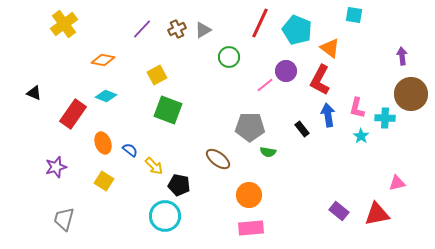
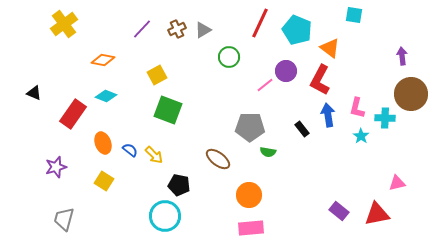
yellow arrow at (154, 166): moved 11 px up
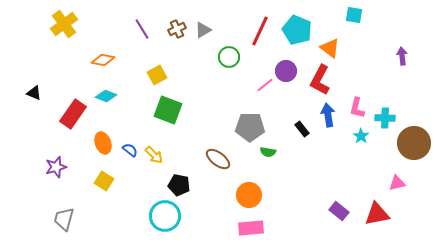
red line at (260, 23): moved 8 px down
purple line at (142, 29): rotated 75 degrees counterclockwise
brown circle at (411, 94): moved 3 px right, 49 px down
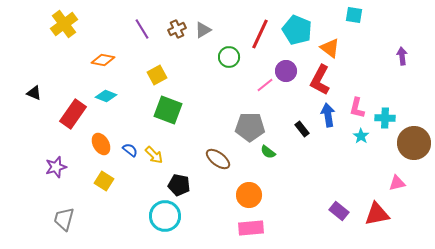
red line at (260, 31): moved 3 px down
orange ellipse at (103, 143): moved 2 px left, 1 px down; rotated 10 degrees counterclockwise
green semicircle at (268, 152): rotated 28 degrees clockwise
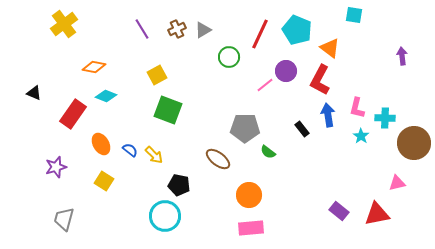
orange diamond at (103, 60): moved 9 px left, 7 px down
gray pentagon at (250, 127): moved 5 px left, 1 px down
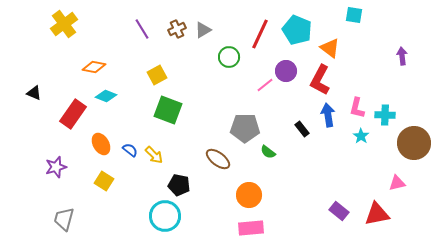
cyan cross at (385, 118): moved 3 px up
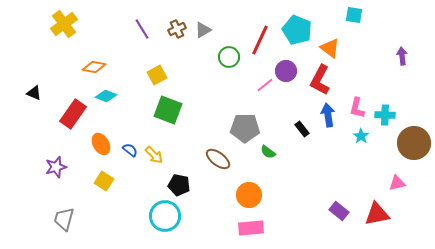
red line at (260, 34): moved 6 px down
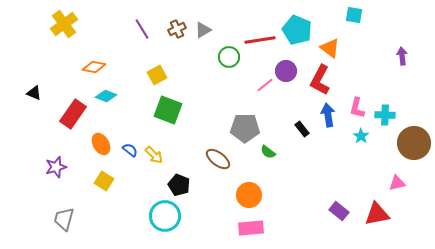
red line at (260, 40): rotated 56 degrees clockwise
black pentagon at (179, 185): rotated 10 degrees clockwise
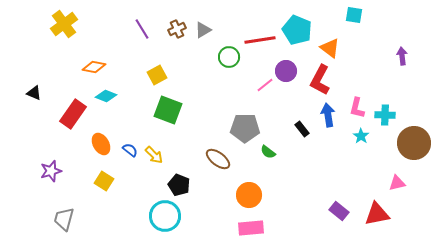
purple star at (56, 167): moved 5 px left, 4 px down
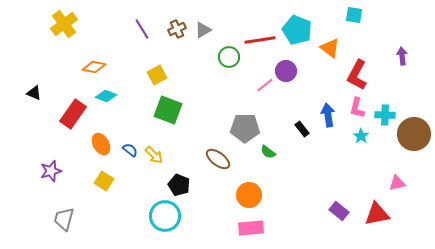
red L-shape at (320, 80): moved 37 px right, 5 px up
brown circle at (414, 143): moved 9 px up
